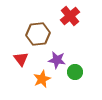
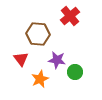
brown hexagon: rotated 10 degrees clockwise
orange star: moved 2 px left
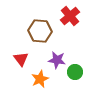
brown hexagon: moved 2 px right, 3 px up
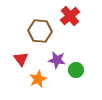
green circle: moved 1 px right, 2 px up
orange star: moved 2 px left
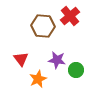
brown hexagon: moved 3 px right, 5 px up
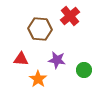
brown hexagon: moved 3 px left, 3 px down
red triangle: rotated 49 degrees counterclockwise
green circle: moved 8 px right
orange star: rotated 12 degrees counterclockwise
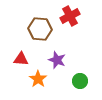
red cross: rotated 12 degrees clockwise
purple star: rotated 12 degrees clockwise
green circle: moved 4 px left, 11 px down
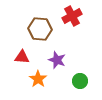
red cross: moved 2 px right
red triangle: moved 1 px right, 2 px up
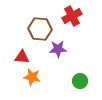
purple star: moved 1 px right, 11 px up; rotated 24 degrees counterclockwise
orange star: moved 6 px left, 2 px up; rotated 24 degrees counterclockwise
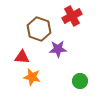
brown hexagon: moved 1 px left; rotated 15 degrees clockwise
